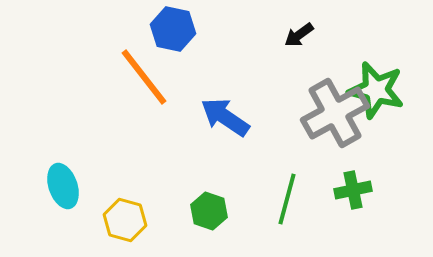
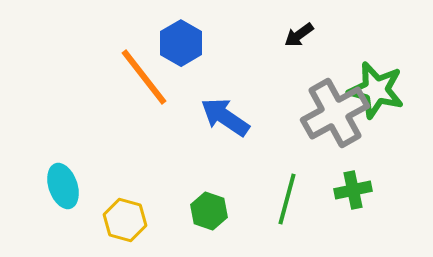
blue hexagon: moved 8 px right, 14 px down; rotated 18 degrees clockwise
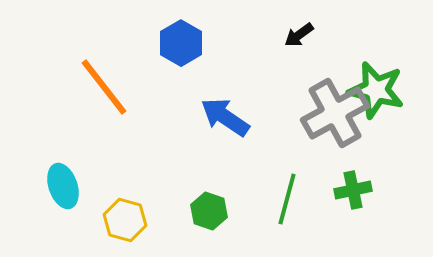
orange line: moved 40 px left, 10 px down
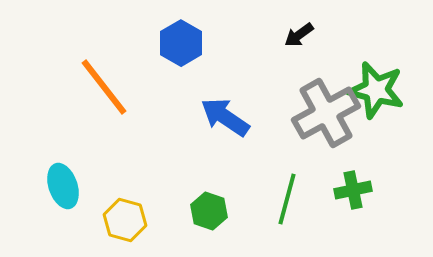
gray cross: moved 9 px left
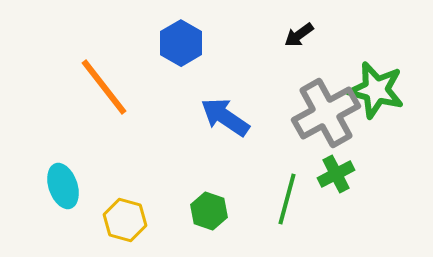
green cross: moved 17 px left, 16 px up; rotated 15 degrees counterclockwise
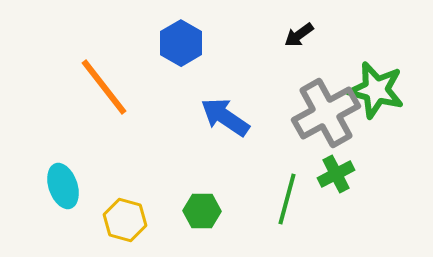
green hexagon: moved 7 px left; rotated 18 degrees counterclockwise
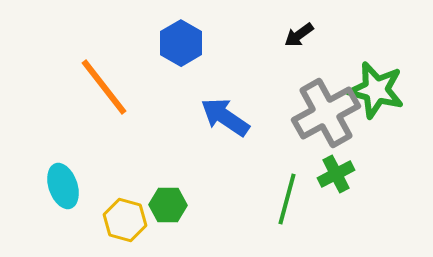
green hexagon: moved 34 px left, 6 px up
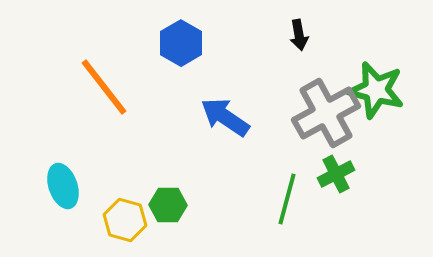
black arrow: rotated 64 degrees counterclockwise
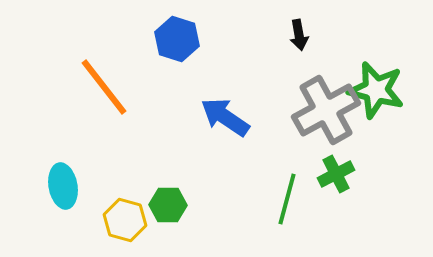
blue hexagon: moved 4 px left, 4 px up; rotated 12 degrees counterclockwise
gray cross: moved 3 px up
cyan ellipse: rotated 9 degrees clockwise
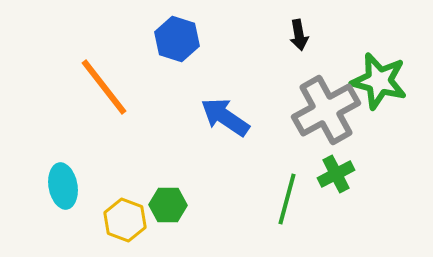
green star: moved 3 px right, 9 px up
yellow hexagon: rotated 6 degrees clockwise
